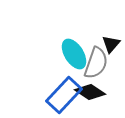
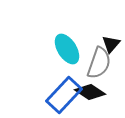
cyan ellipse: moved 7 px left, 5 px up
gray semicircle: moved 3 px right
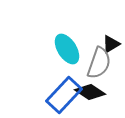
black triangle: rotated 18 degrees clockwise
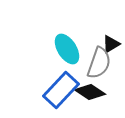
blue rectangle: moved 3 px left, 5 px up
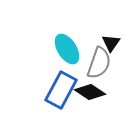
black triangle: moved 1 px up; rotated 24 degrees counterclockwise
blue rectangle: rotated 15 degrees counterclockwise
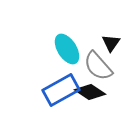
gray semicircle: moved 1 px left, 3 px down; rotated 120 degrees clockwise
blue rectangle: rotated 33 degrees clockwise
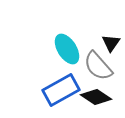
black diamond: moved 6 px right, 5 px down
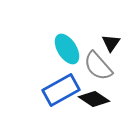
black diamond: moved 2 px left, 2 px down
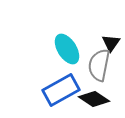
gray semicircle: moved 1 px right, 1 px up; rotated 52 degrees clockwise
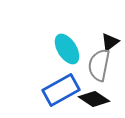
black triangle: moved 1 px left, 1 px up; rotated 18 degrees clockwise
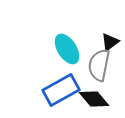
black diamond: rotated 16 degrees clockwise
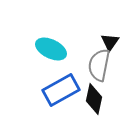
black triangle: rotated 18 degrees counterclockwise
cyan ellipse: moved 16 px left; rotated 32 degrees counterclockwise
black diamond: rotated 52 degrees clockwise
